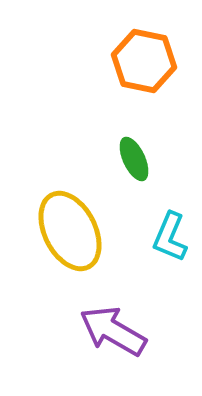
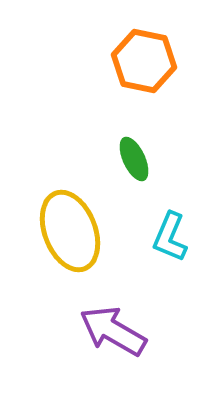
yellow ellipse: rotated 6 degrees clockwise
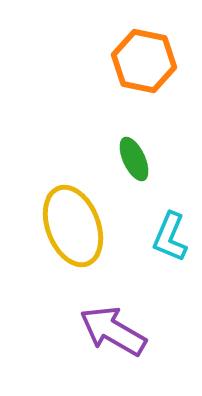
yellow ellipse: moved 3 px right, 5 px up
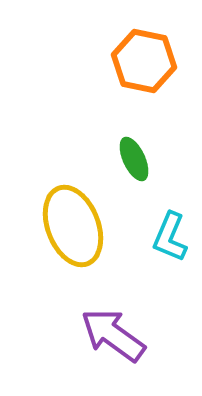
purple arrow: moved 4 px down; rotated 6 degrees clockwise
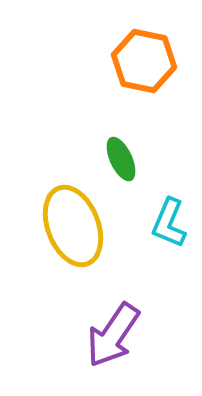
green ellipse: moved 13 px left
cyan L-shape: moved 1 px left, 14 px up
purple arrow: rotated 92 degrees counterclockwise
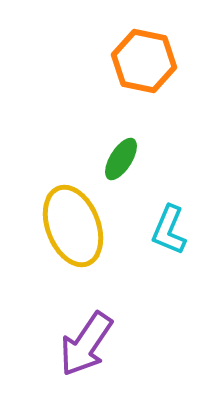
green ellipse: rotated 57 degrees clockwise
cyan L-shape: moved 7 px down
purple arrow: moved 27 px left, 9 px down
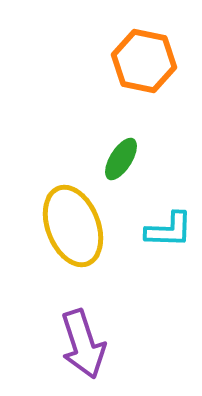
cyan L-shape: rotated 111 degrees counterclockwise
purple arrow: moved 3 px left; rotated 52 degrees counterclockwise
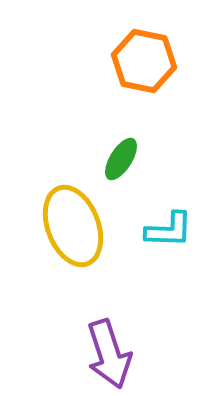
purple arrow: moved 26 px right, 10 px down
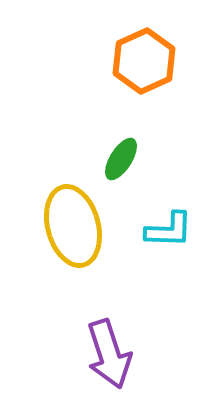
orange hexagon: rotated 24 degrees clockwise
yellow ellipse: rotated 6 degrees clockwise
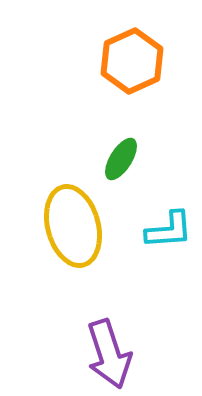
orange hexagon: moved 12 px left
cyan L-shape: rotated 6 degrees counterclockwise
